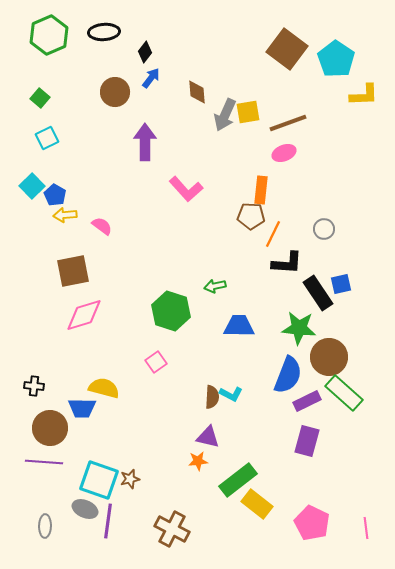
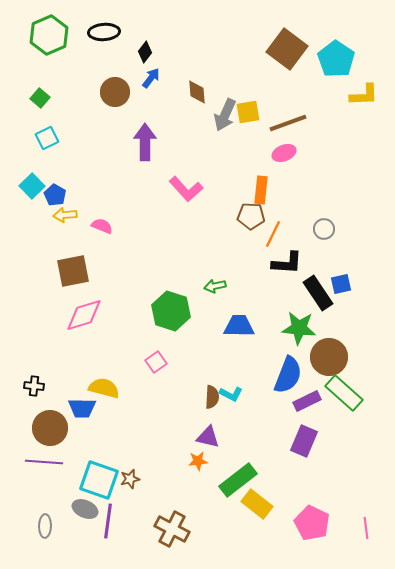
pink semicircle at (102, 226): rotated 15 degrees counterclockwise
purple rectangle at (307, 441): moved 3 px left; rotated 8 degrees clockwise
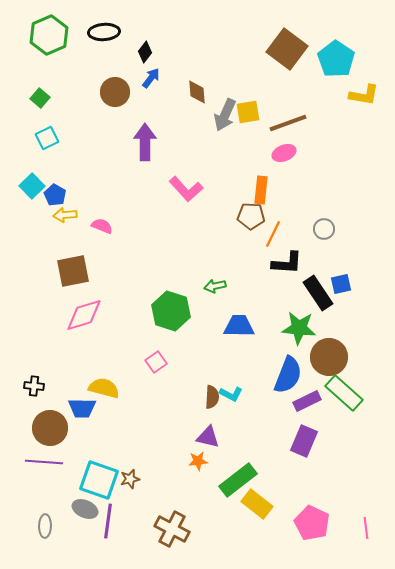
yellow L-shape at (364, 95): rotated 12 degrees clockwise
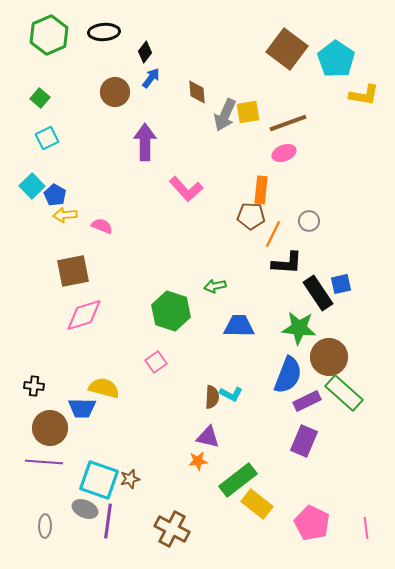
gray circle at (324, 229): moved 15 px left, 8 px up
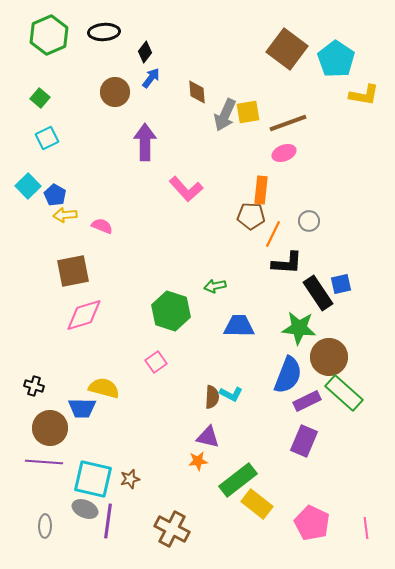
cyan square at (32, 186): moved 4 px left
black cross at (34, 386): rotated 12 degrees clockwise
cyan square at (99, 480): moved 6 px left, 1 px up; rotated 6 degrees counterclockwise
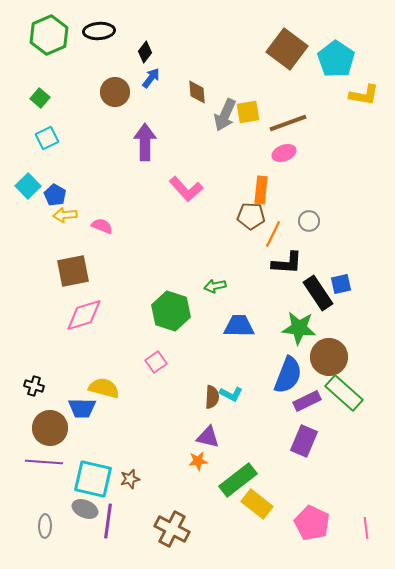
black ellipse at (104, 32): moved 5 px left, 1 px up
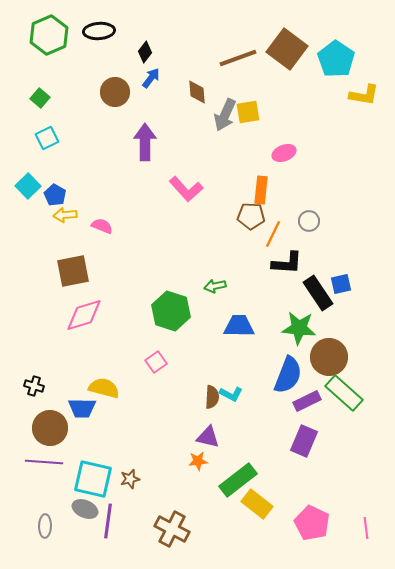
brown line at (288, 123): moved 50 px left, 65 px up
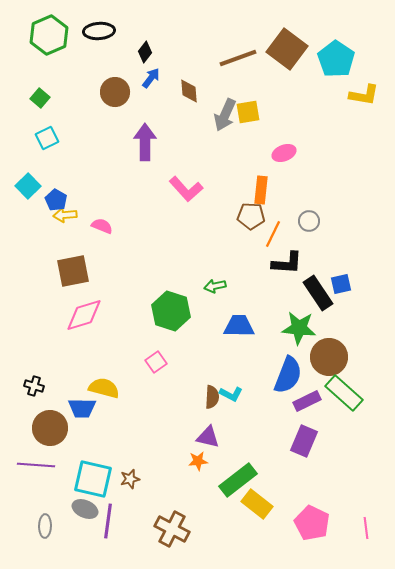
brown diamond at (197, 92): moved 8 px left, 1 px up
blue pentagon at (55, 195): moved 1 px right, 5 px down
purple line at (44, 462): moved 8 px left, 3 px down
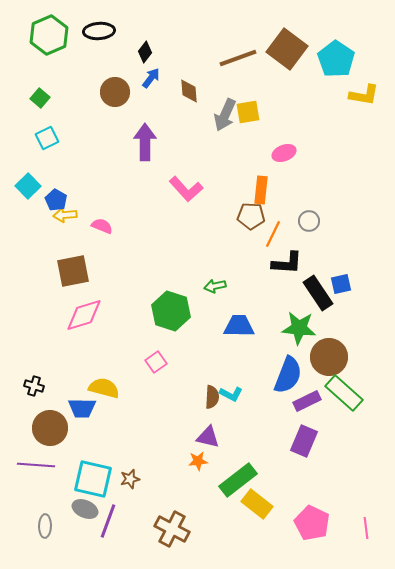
purple line at (108, 521): rotated 12 degrees clockwise
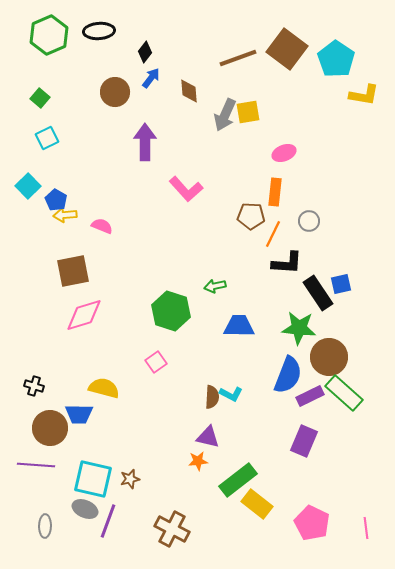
orange rectangle at (261, 190): moved 14 px right, 2 px down
purple rectangle at (307, 401): moved 3 px right, 5 px up
blue trapezoid at (82, 408): moved 3 px left, 6 px down
